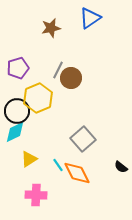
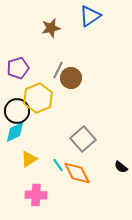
blue triangle: moved 2 px up
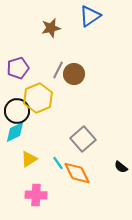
brown circle: moved 3 px right, 4 px up
cyan line: moved 2 px up
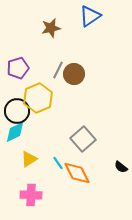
pink cross: moved 5 px left
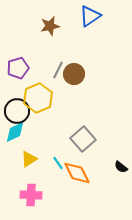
brown star: moved 1 px left, 2 px up
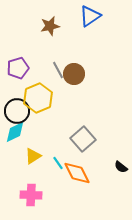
gray line: rotated 54 degrees counterclockwise
yellow triangle: moved 4 px right, 3 px up
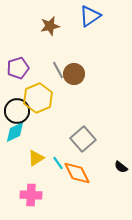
yellow triangle: moved 3 px right, 2 px down
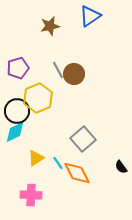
black semicircle: rotated 16 degrees clockwise
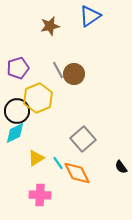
cyan diamond: moved 1 px down
pink cross: moved 9 px right
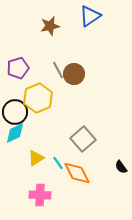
black circle: moved 2 px left, 1 px down
